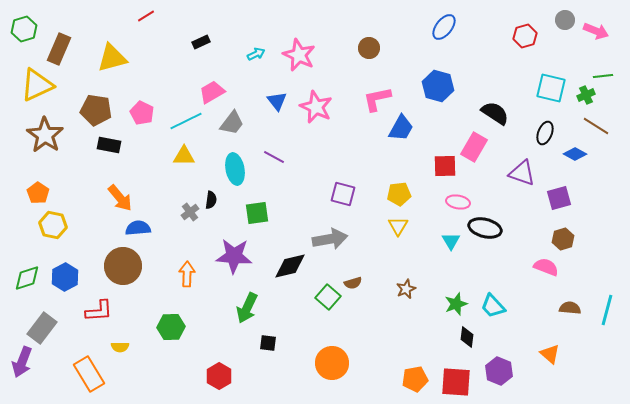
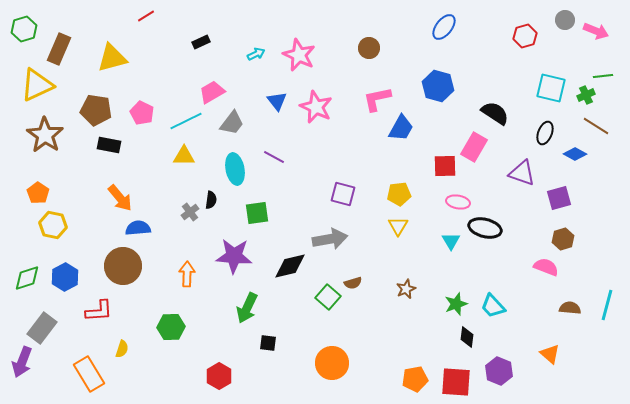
cyan line at (607, 310): moved 5 px up
yellow semicircle at (120, 347): moved 2 px right, 2 px down; rotated 72 degrees counterclockwise
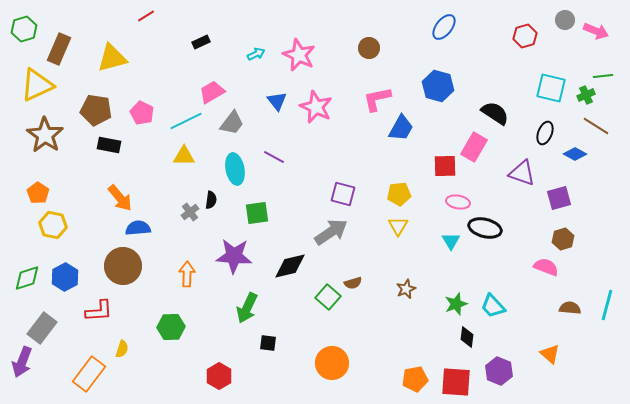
gray arrow at (330, 239): moved 1 px right, 7 px up; rotated 24 degrees counterclockwise
orange rectangle at (89, 374): rotated 68 degrees clockwise
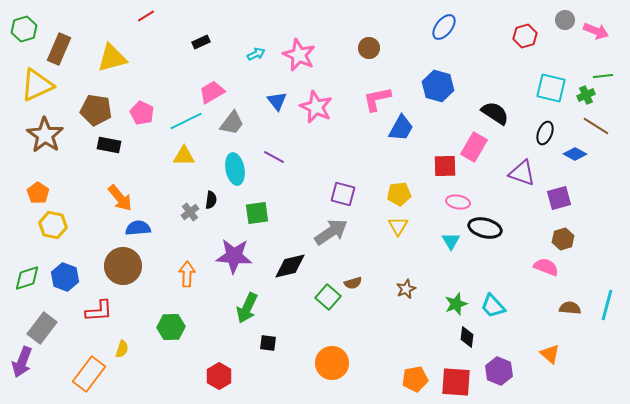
blue hexagon at (65, 277): rotated 12 degrees counterclockwise
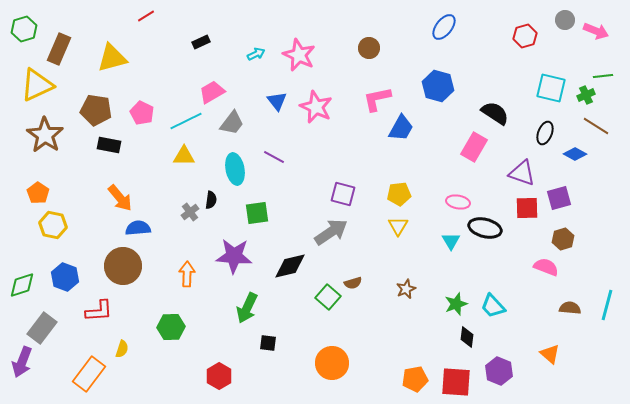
red square at (445, 166): moved 82 px right, 42 px down
green diamond at (27, 278): moved 5 px left, 7 px down
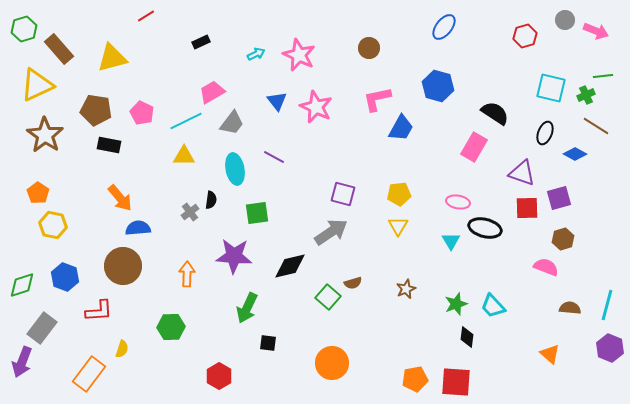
brown rectangle at (59, 49): rotated 64 degrees counterclockwise
purple hexagon at (499, 371): moved 111 px right, 23 px up
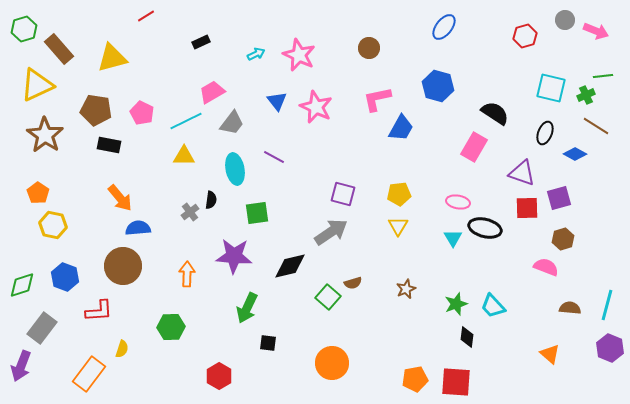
cyan triangle at (451, 241): moved 2 px right, 3 px up
purple arrow at (22, 362): moved 1 px left, 4 px down
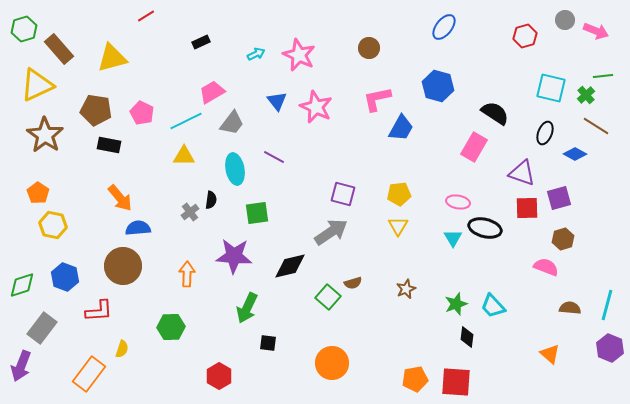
green cross at (586, 95): rotated 18 degrees counterclockwise
